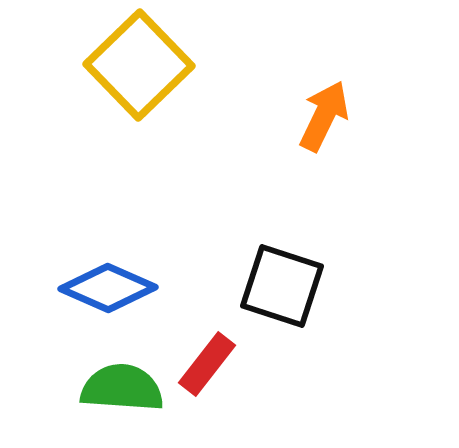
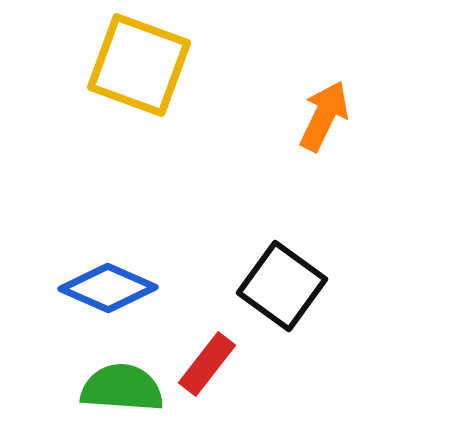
yellow square: rotated 26 degrees counterclockwise
black square: rotated 18 degrees clockwise
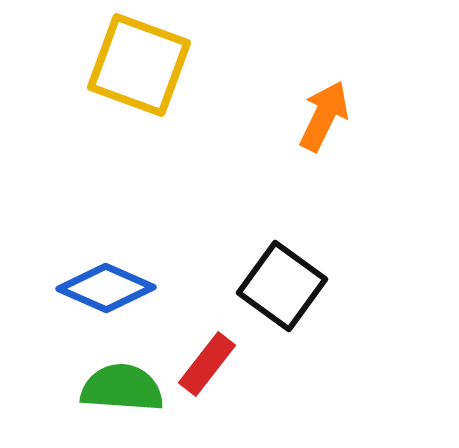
blue diamond: moved 2 px left
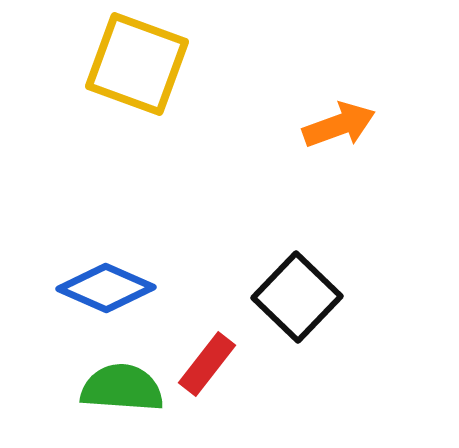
yellow square: moved 2 px left, 1 px up
orange arrow: moved 15 px right, 9 px down; rotated 44 degrees clockwise
black square: moved 15 px right, 11 px down; rotated 8 degrees clockwise
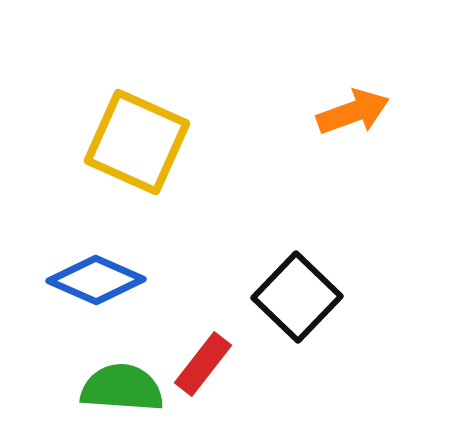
yellow square: moved 78 px down; rotated 4 degrees clockwise
orange arrow: moved 14 px right, 13 px up
blue diamond: moved 10 px left, 8 px up
red rectangle: moved 4 px left
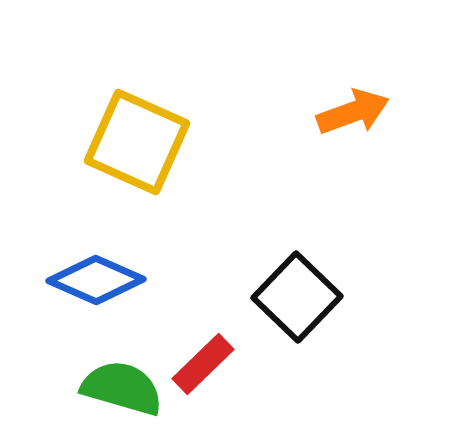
red rectangle: rotated 8 degrees clockwise
green semicircle: rotated 12 degrees clockwise
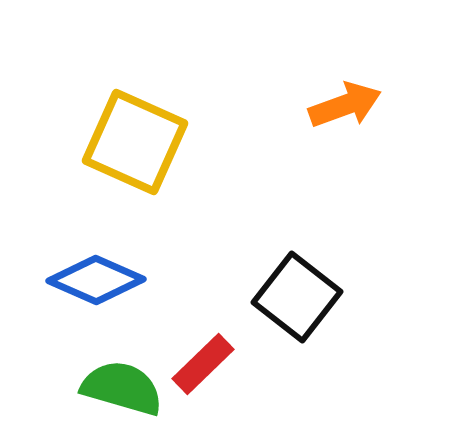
orange arrow: moved 8 px left, 7 px up
yellow square: moved 2 px left
black square: rotated 6 degrees counterclockwise
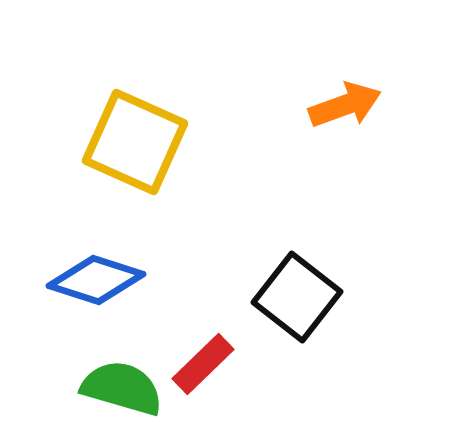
blue diamond: rotated 6 degrees counterclockwise
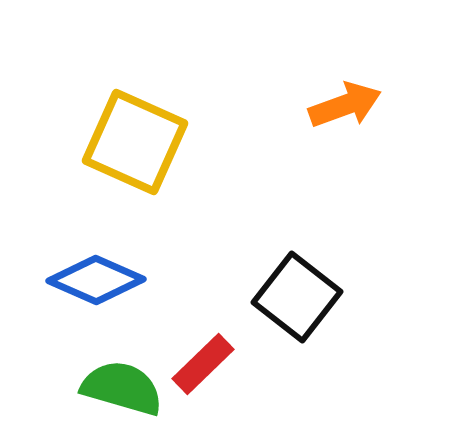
blue diamond: rotated 6 degrees clockwise
